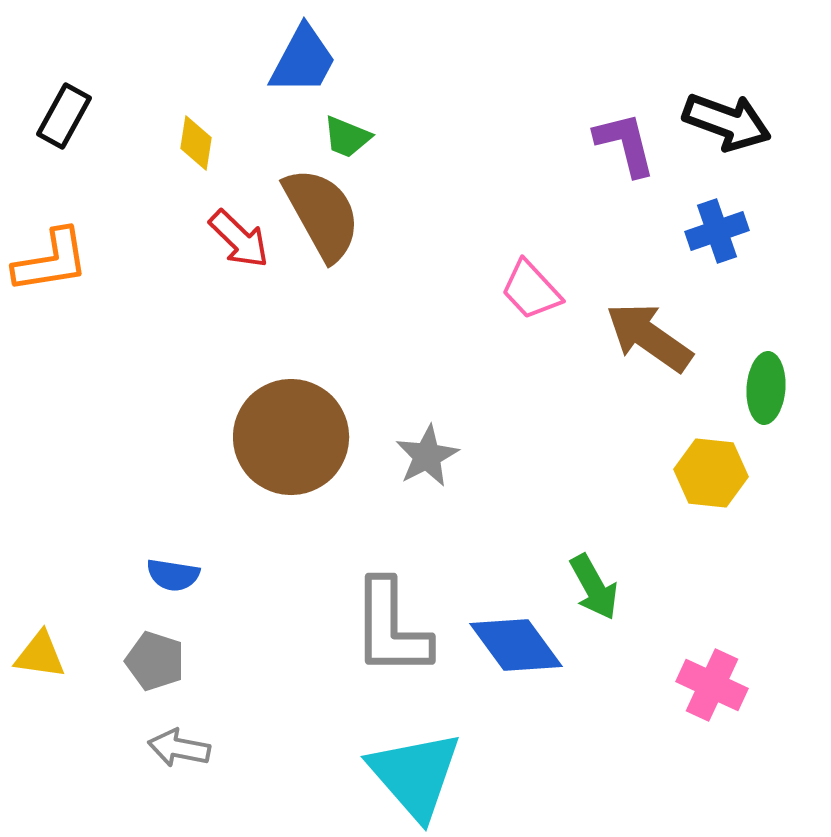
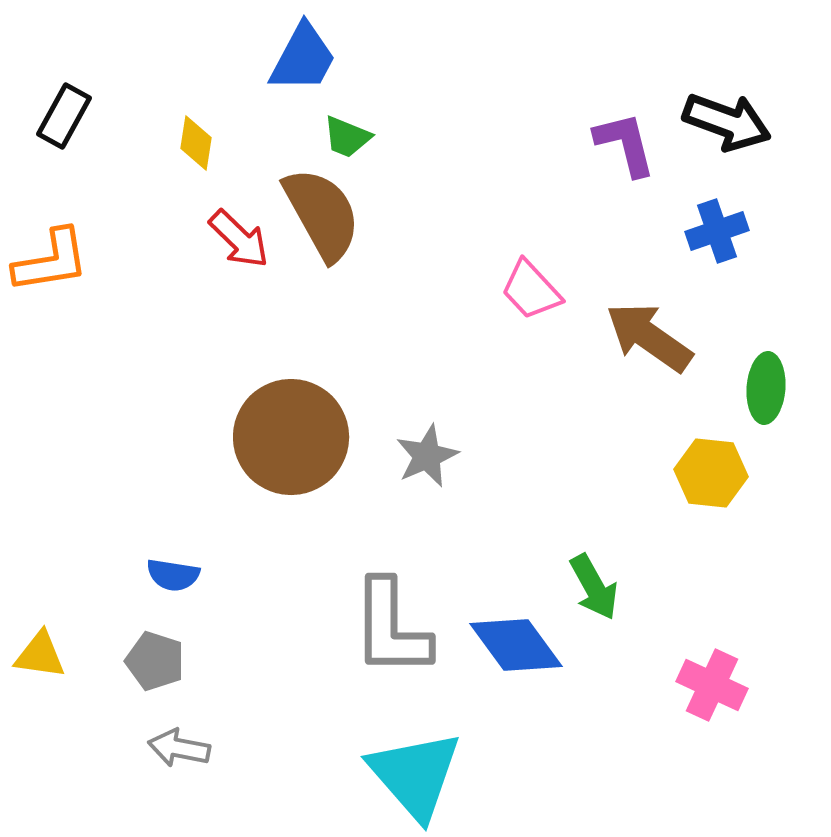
blue trapezoid: moved 2 px up
gray star: rotated 4 degrees clockwise
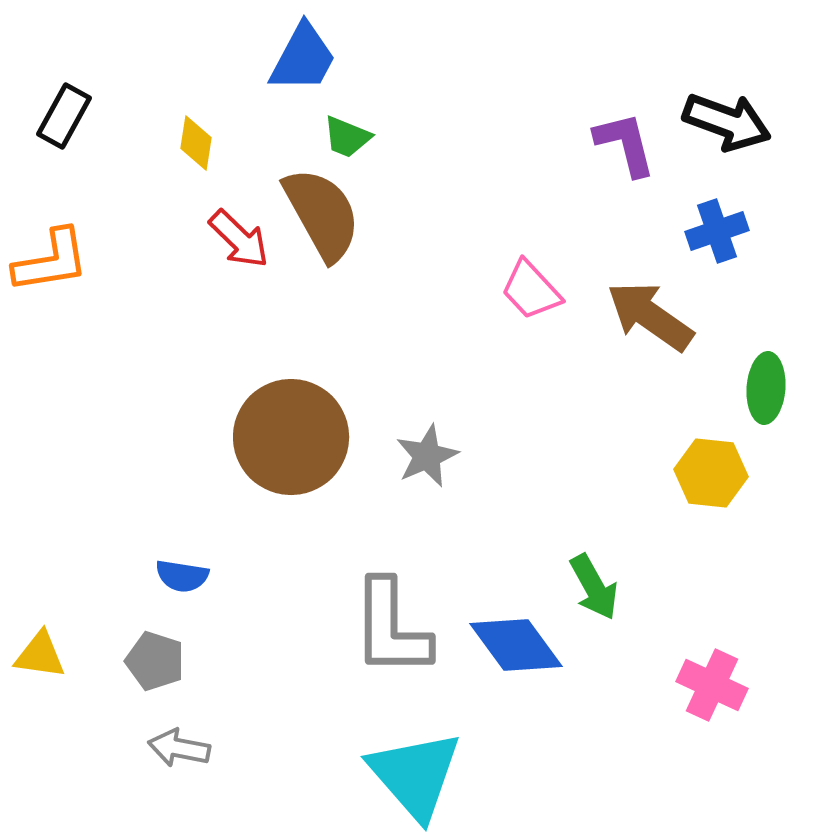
brown arrow: moved 1 px right, 21 px up
blue semicircle: moved 9 px right, 1 px down
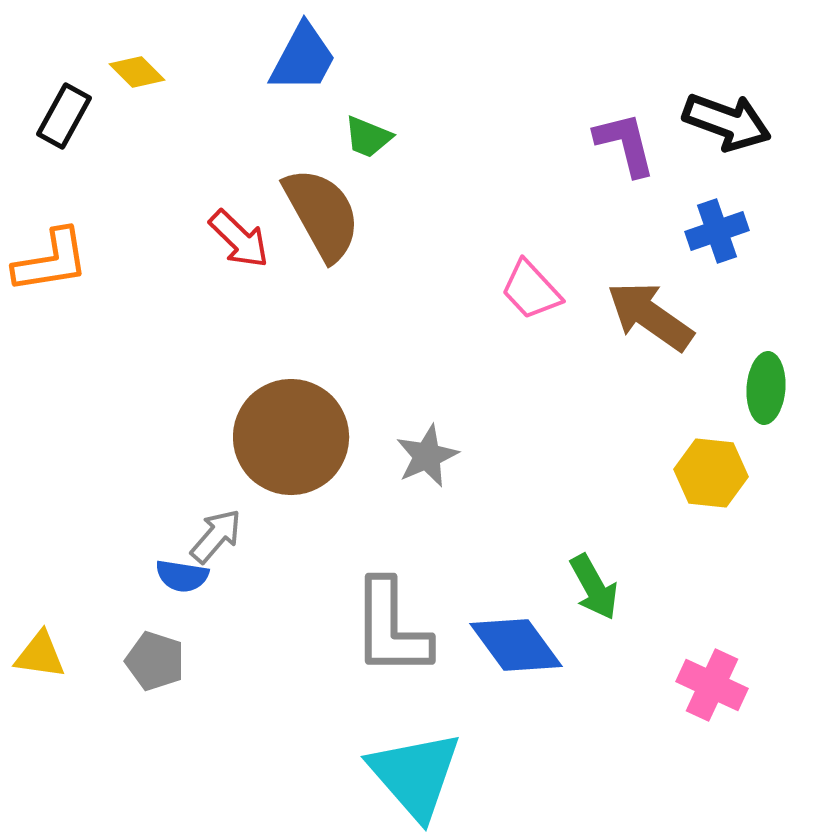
green trapezoid: moved 21 px right
yellow diamond: moved 59 px left, 71 px up; rotated 54 degrees counterclockwise
gray arrow: moved 37 px right, 212 px up; rotated 120 degrees clockwise
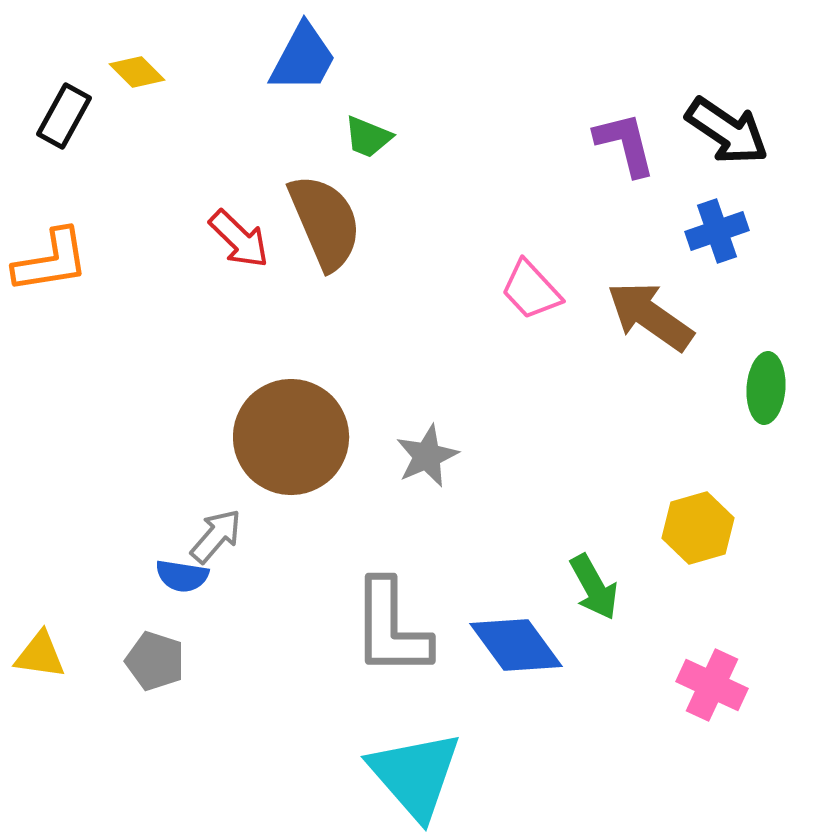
black arrow: moved 9 px down; rotated 14 degrees clockwise
brown semicircle: moved 3 px right, 8 px down; rotated 6 degrees clockwise
yellow hexagon: moved 13 px left, 55 px down; rotated 22 degrees counterclockwise
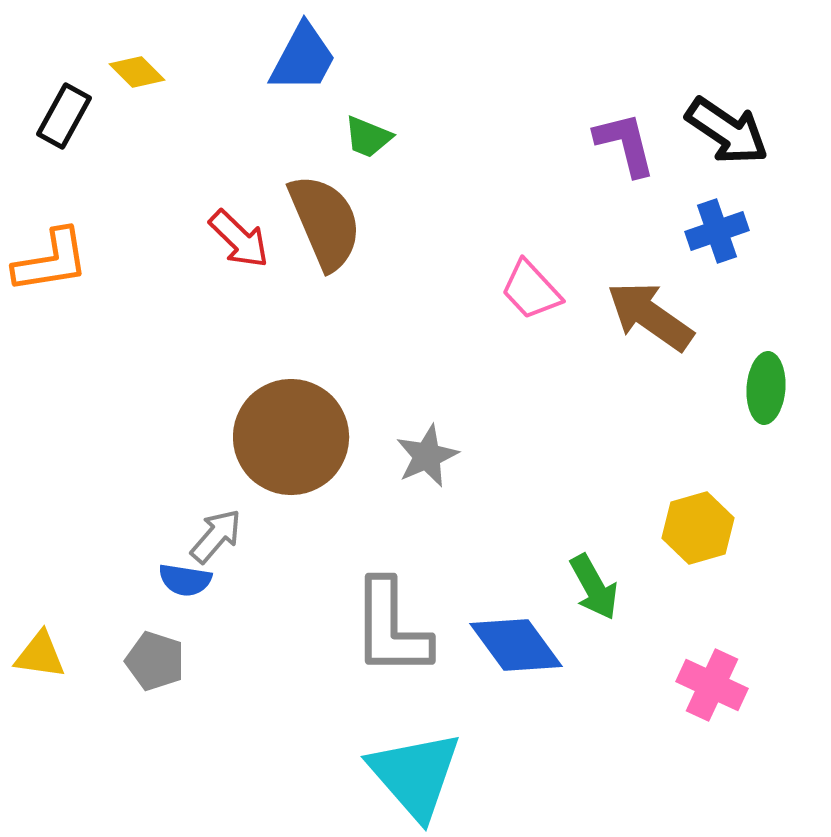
blue semicircle: moved 3 px right, 4 px down
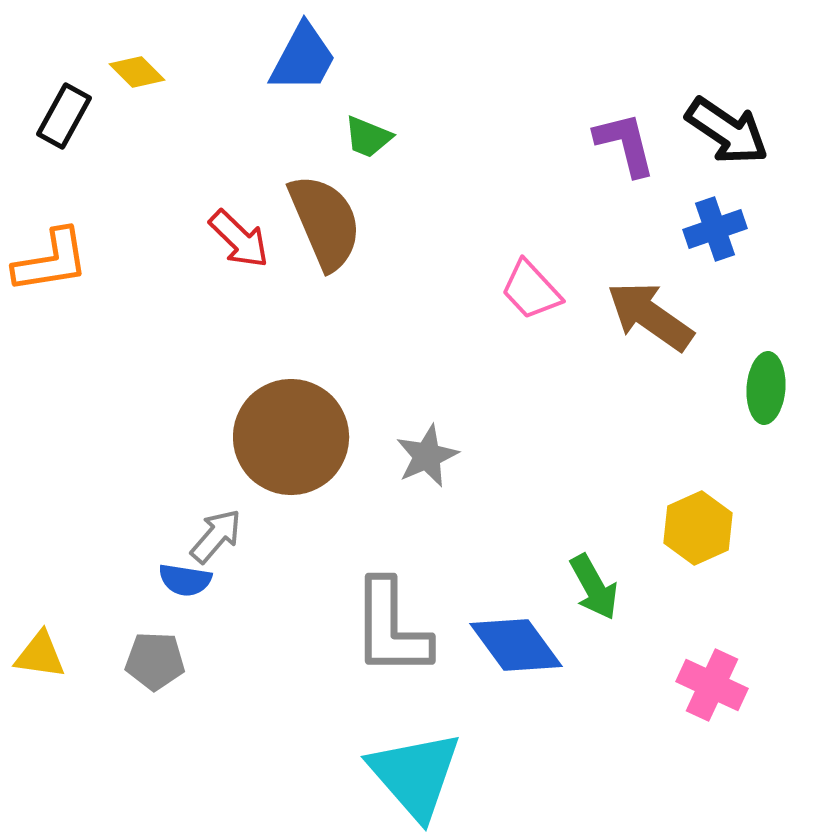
blue cross: moved 2 px left, 2 px up
yellow hexagon: rotated 8 degrees counterclockwise
gray pentagon: rotated 16 degrees counterclockwise
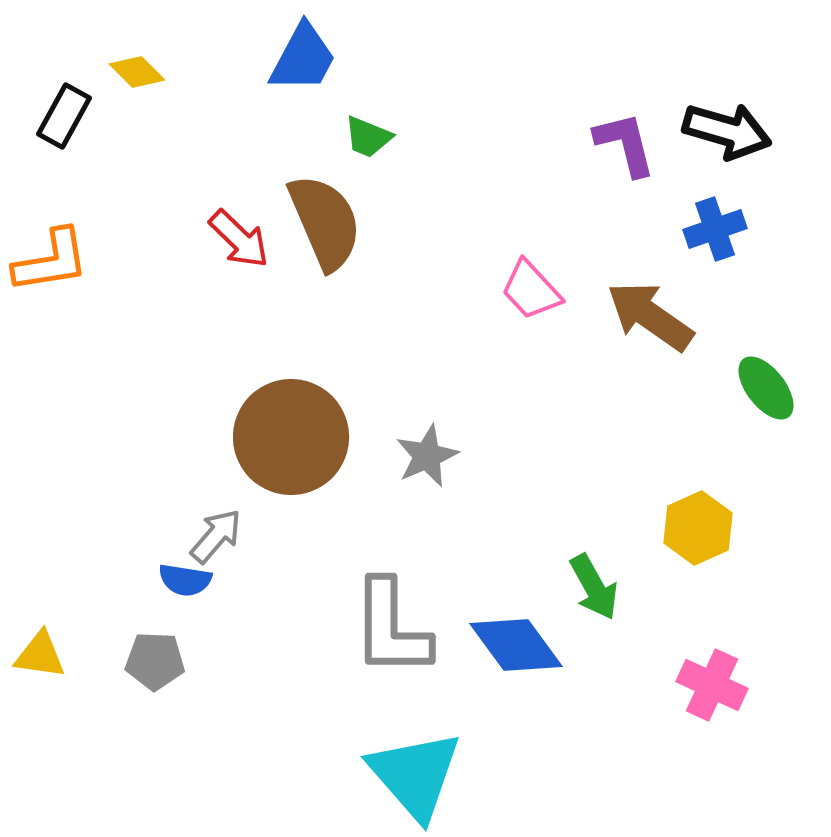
black arrow: rotated 18 degrees counterclockwise
green ellipse: rotated 42 degrees counterclockwise
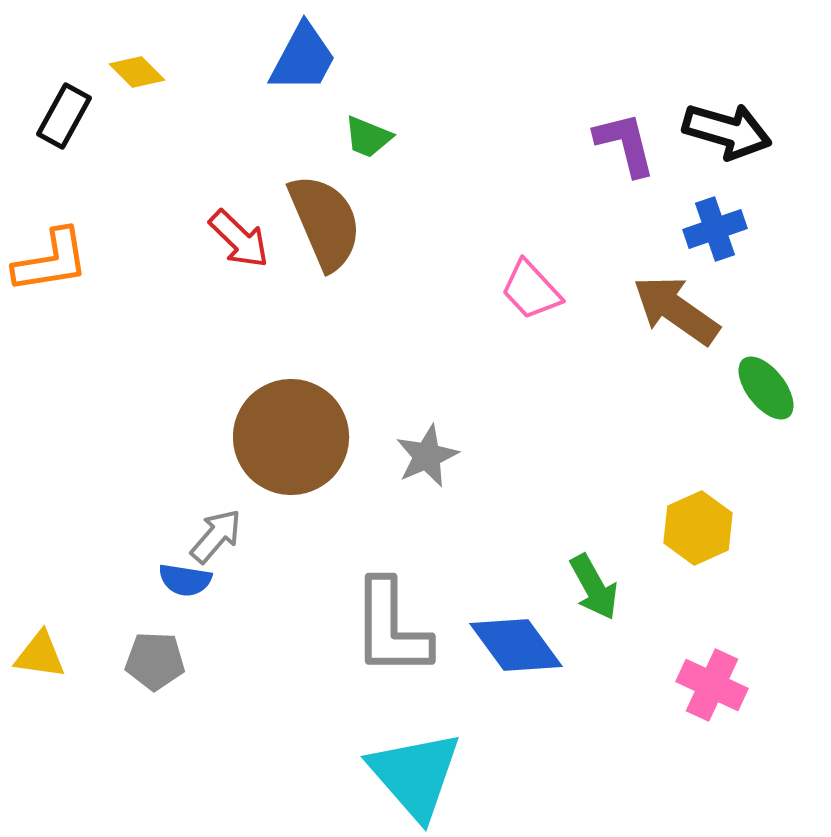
brown arrow: moved 26 px right, 6 px up
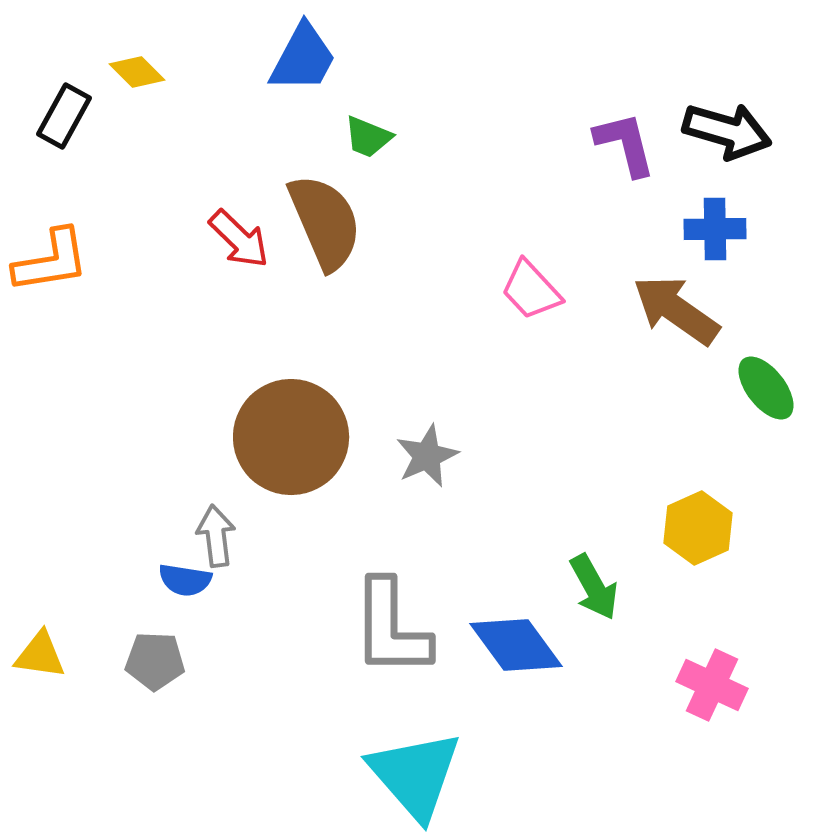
blue cross: rotated 18 degrees clockwise
gray arrow: rotated 48 degrees counterclockwise
